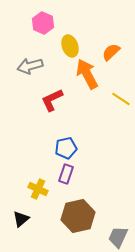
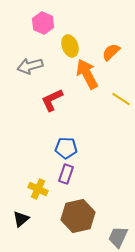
blue pentagon: rotated 15 degrees clockwise
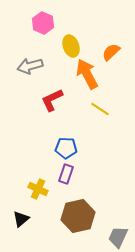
yellow ellipse: moved 1 px right
yellow line: moved 21 px left, 10 px down
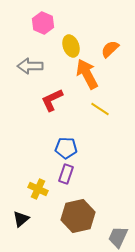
orange semicircle: moved 1 px left, 3 px up
gray arrow: rotated 15 degrees clockwise
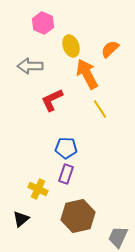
yellow line: rotated 24 degrees clockwise
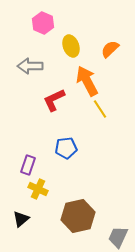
orange arrow: moved 7 px down
red L-shape: moved 2 px right
blue pentagon: rotated 10 degrees counterclockwise
purple rectangle: moved 38 px left, 9 px up
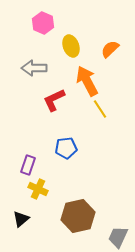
gray arrow: moved 4 px right, 2 px down
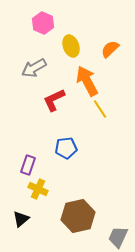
gray arrow: rotated 30 degrees counterclockwise
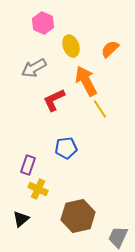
orange arrow: moved 1 px left
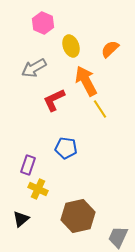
blue pentagon: rotated 15 degrees clockwise
